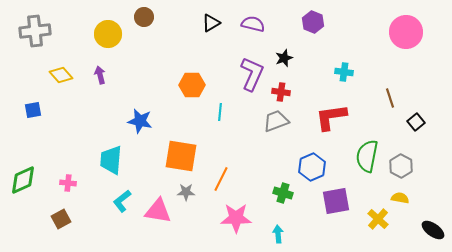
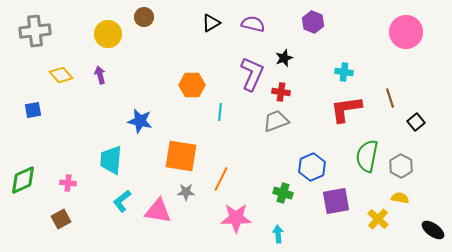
red L-shape: moved 15 px right, 8 px up
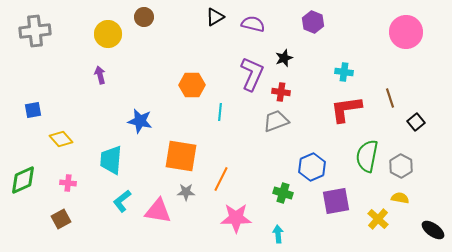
black triangle: moved 4 px right, 6 px up
yellow diamond: moved 64 px down
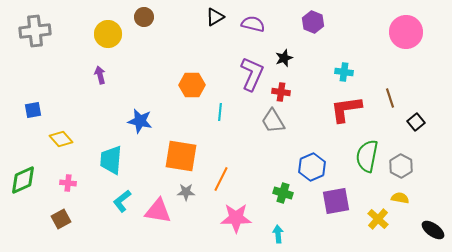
gray trapezoid: moved 3 px left; rotated 100 degrees counterclockwise
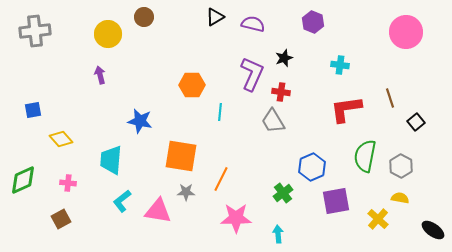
cyan cross: moved 4 px left, 7 px up
green semicircle: moved 2 px left
green cross: rotated 36 degrees clockwise
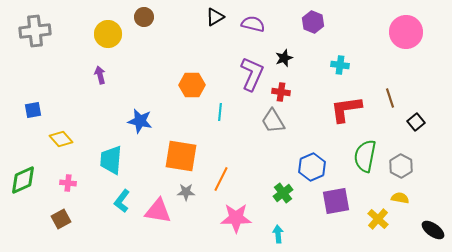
cyan L-shape: rotated 15 degrees counterclockwise
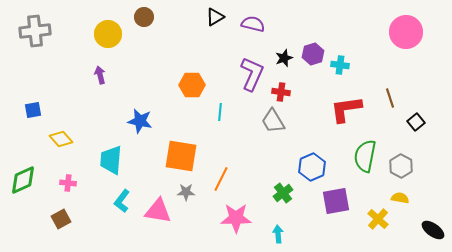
purple hexagon: moved 32 px down; rotated 20 degrees clockwise
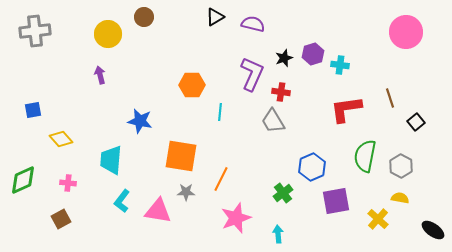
pink star: rotated 20 degrees counterclockwise
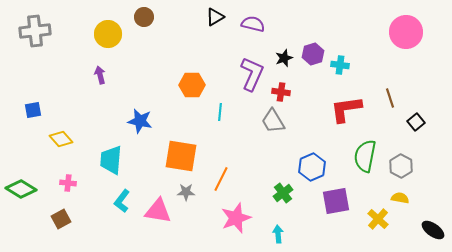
green diamond: moved 2 px left, 9 px down; rotated 56 degrees clockwise
